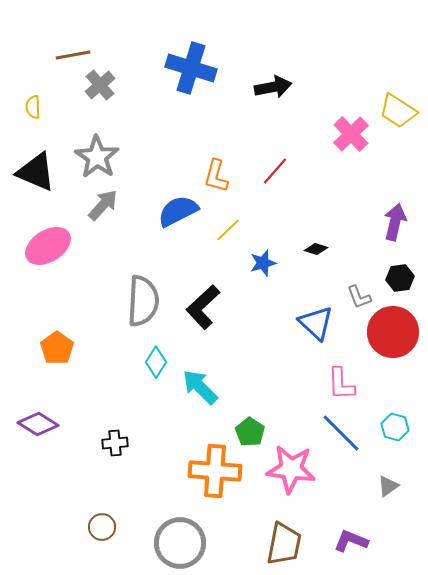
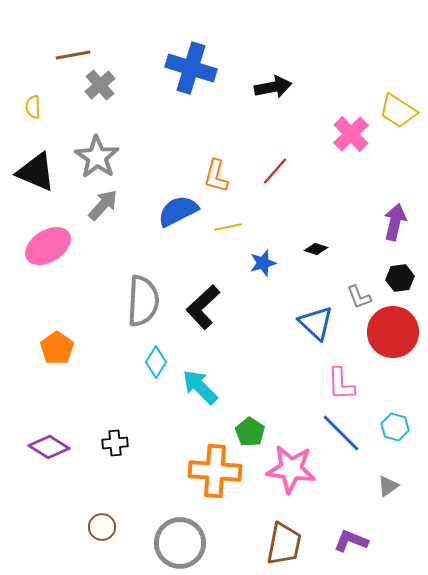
yellow line: moved 3 px up; rotated 32 degrees clockwise
purple diamond: moved 11 px right, 23 px down
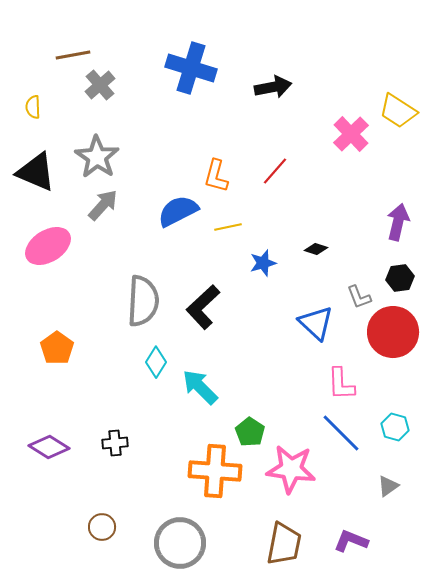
purple arrow: moved 3 px right
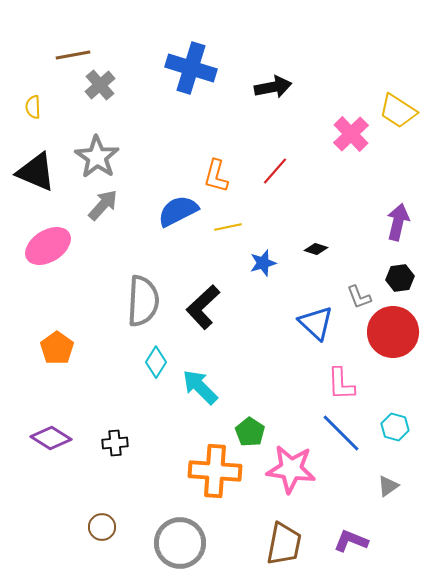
purple diamond: moved 2 px right, 9 px up
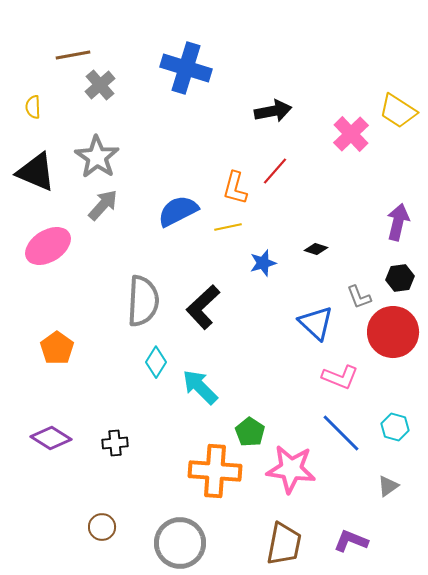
blue cross: moved 5 px left
black arrow: moved 24 px down
orange L-shape: moved 19 px right, 12 px down
pink L-shape: moved 1 px left, 7 px up; rotated 66 degrees counterclockwise
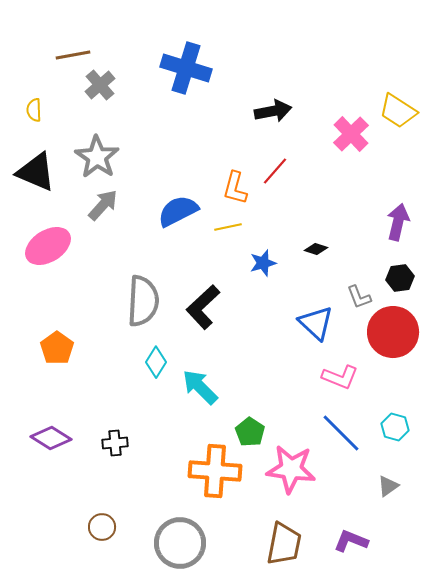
yellow semicircle: moved 1 px right, 3 px down
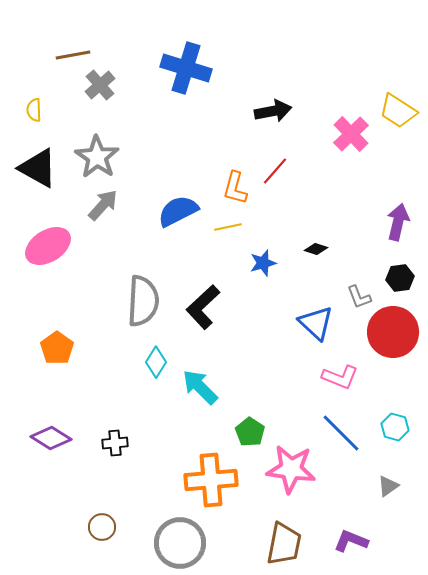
black triangle: moved 2 px right, 4 px up; rotated 6 degrees clockwise
orange cross: moved 4 px left, 9 px down; rotated 9 degrees counterclockwise
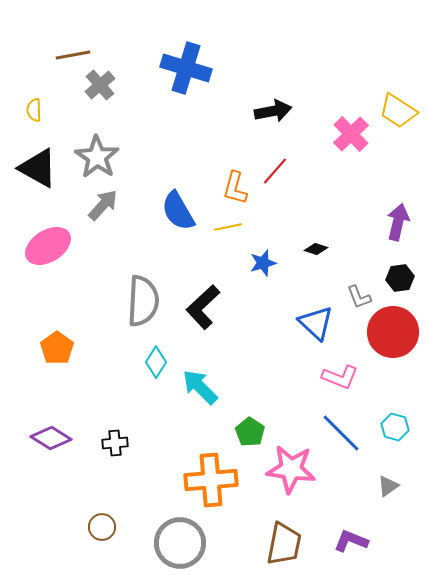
blue semicircle: rotated 93 degrees counterclockwise
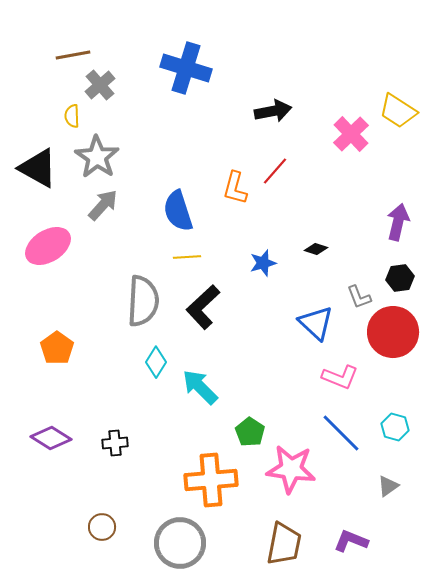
yellow semicircle: moved 38 px right, 6 px down
blue semicircle: rotated 12 degrees clockwise
yellow line: moved 41 px left, 30 px down; rotated 8 degrees clockwise
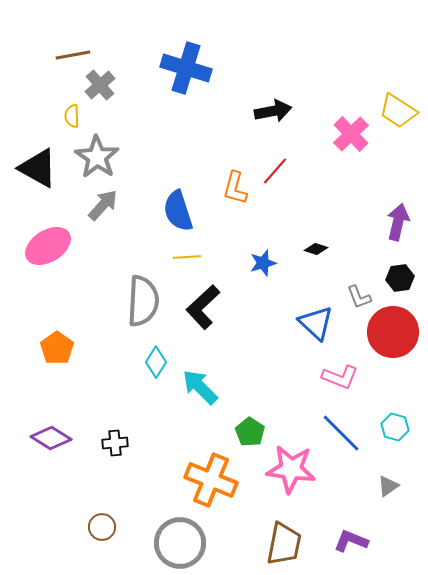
orange cross: rotated 27 degrees clockwise
